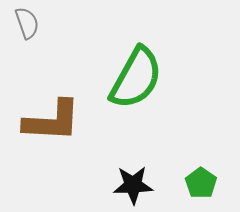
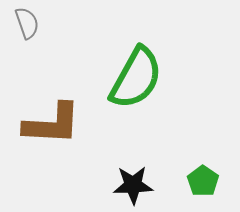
brown L-shape: moved 3 px down
green pentagon: moved 2 px right, 2 px up
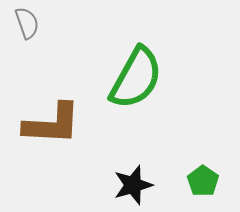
black star: rotated 15 degrees counterclockwise
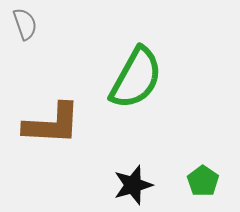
gray semicircle: moved 2 px left, 1 px down
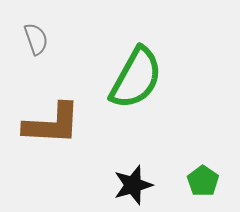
gray semicircle: moved 11 px right, 15 px down
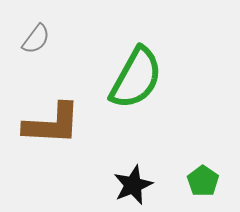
gray semicircle: rotated 56 degrees clockwise
black star: rotated 6 degrees counterclockwise
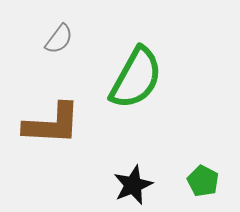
gray semicircle: moved 23 px right
green pentagon: rotated 8 degrees counterclockwise
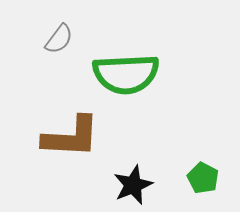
green semicircle: moved 10 px left, 4 px up; rotated 58 degrees clockwise
brown L-shape: moved 19 px right, 13 px down
green pentagon: moved 3 px up
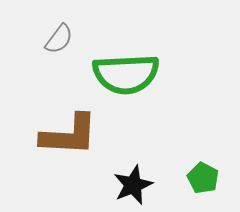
brown L-shape: moved 2 px left, 2 px up
